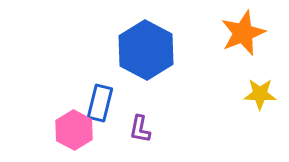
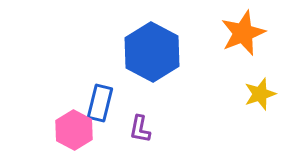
blue hexagon: moved 6 px right, 2 px down
yellow star: rotated 20 degrees counterclockwise
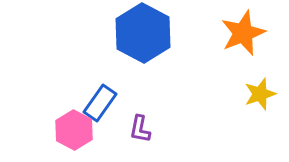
blue hexagon: moved 9 px left, 19 px up
blue rectangle: rotated 21 degrees clockwise
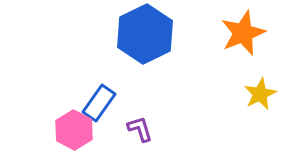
blue hexagon: moved 2 px right, 1 px down; rotated 6 degrees clockwise
yellow star: rotated 8 degrees counterclockwise
blue rectangle: moved 1 px left
purple L-shape: rotated 152 degrees clockwise
